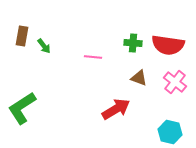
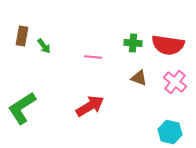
red arrow: moved 26 px left, 3 px up
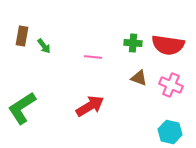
pink cross: moved 4 px left, 3 px down; rotated 15 degrees counterclockwise
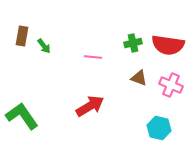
green cross: rotated 18 degrees counterclockwise
green L-shape: moved 8 px down; rotated 88 degrees clockwise
cyan hexagon: moved 11 px left, 4 px up
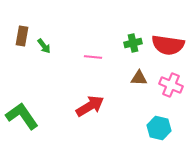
brown triangle: rotated 18 degrees counterclockwise
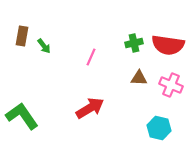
green cross: moved 1 px right
pink line: moved 2 px left; rotated 72 degrees counterclockwise
red arrow: moved 2 px down
